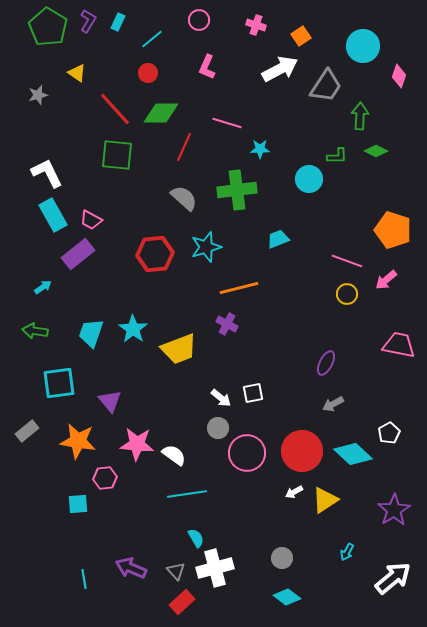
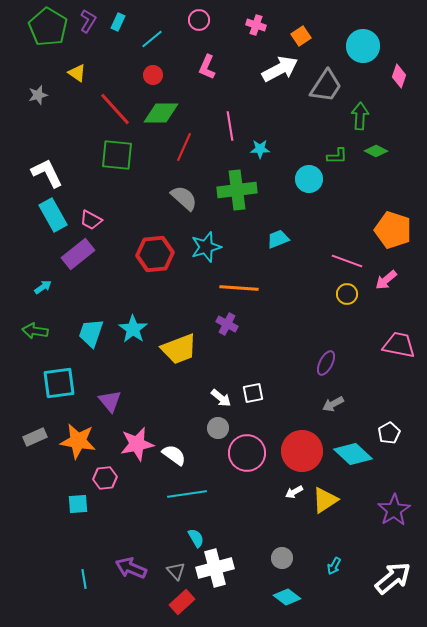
red circle at (148, 73): moved 5 px right, 2 px down
pink line at (227, 123): moved 3 px right, 3 px down; rotated 64 degrees clockwise
orange line at (239, 288): rotated 18 degrees clockwise
gray rectangle at (27, 431): moved 8 px right, 6 px down; rotated 15 degrees clockwise
pink star at (137, 444): rotated 16 degrees counterclockwise
cyan arrow at (347, 552): moved 13 px left, 14 px down
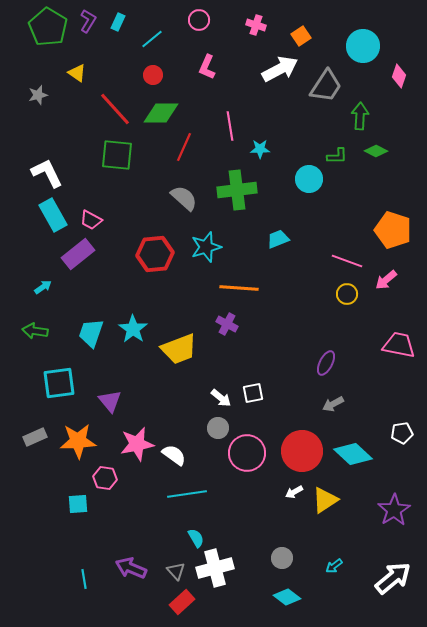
white pentagon at (389, 433): moved 13 px right; rotated 20 degrees clockwise
orange star at (78, 441): rotated 12 degrees counterclockwise
pink hexagon at (105, 478): rotated 15 degrees clockwise
cyan arrow at (334, 566): rotated 24 degrees clockwise
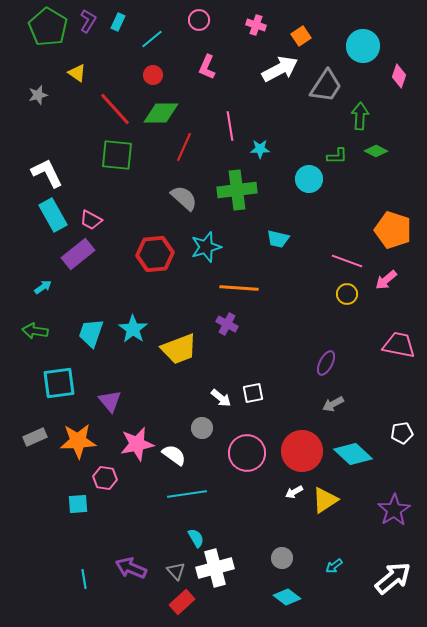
cyan trapezoid at (278, 239): rotated 145 degrees counterclockwise
gray circle at (218, 428): moved 16 px left
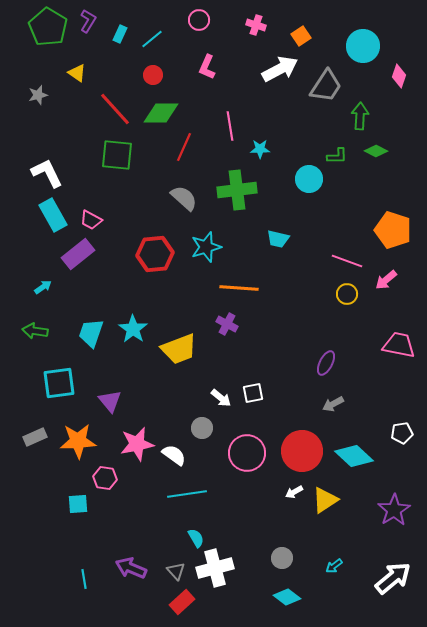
cyan rectangle at (118, 22): moved 2 px right, 12 px down
cyan diamond at (353, 454): moved 1 px right, 2 px down
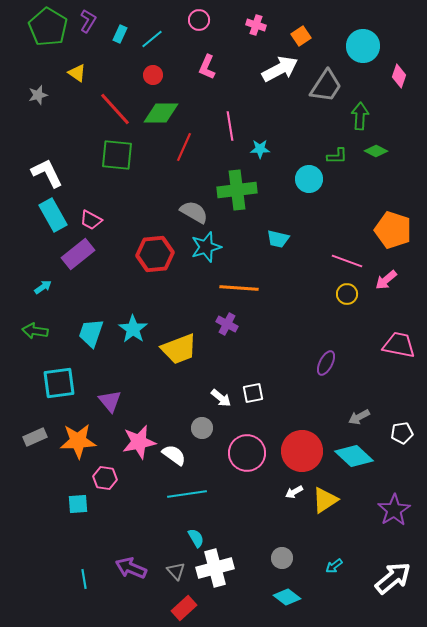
gray semicircle at (184, 198): moved 10 px right, 14 px down; rotated 12 degrees counterclockwise
gray arrow at (333, 404): moved 26 px right, 13 px down
pink star at (137, 444): moved 2 px right, 2 px up
red rectangle at (182, 602): moved 2 px right, 6 px down
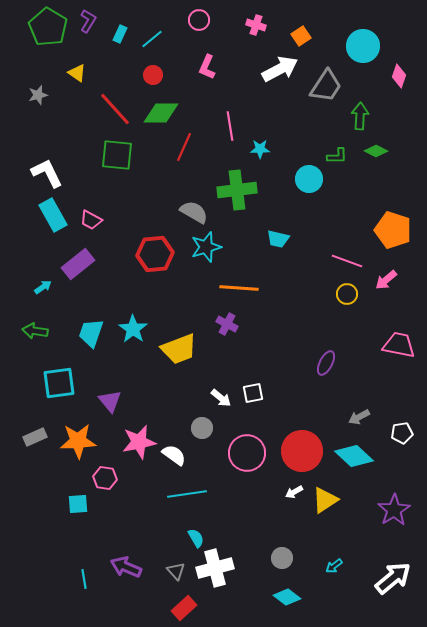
purple rectangle at (78, 254): moved 10 px down
purple arrow at (131, 568): moved 5 px left, 1 px up
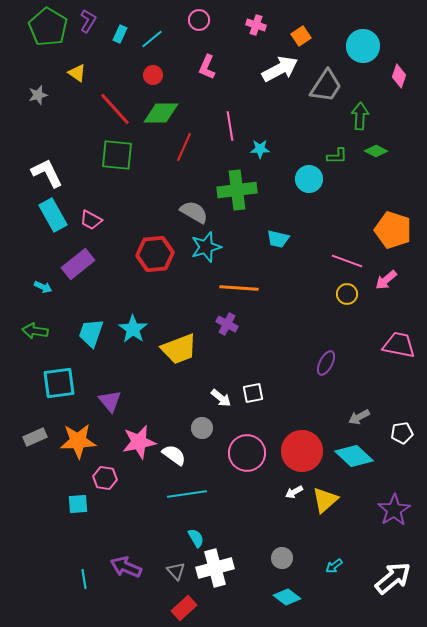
cyan arrow at (43, 287): rotated 60 degrees clockwise
yellow triangle at (325, 500): rotated 8 degrees counterclockwise
